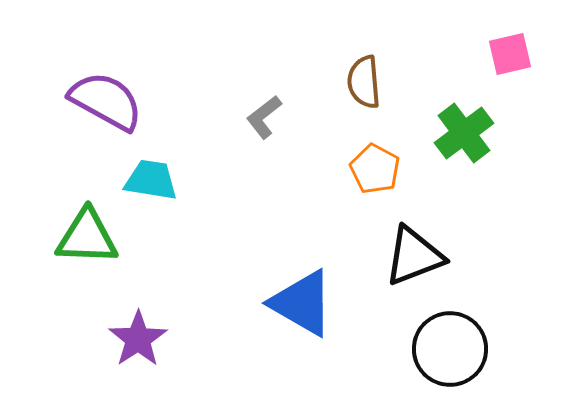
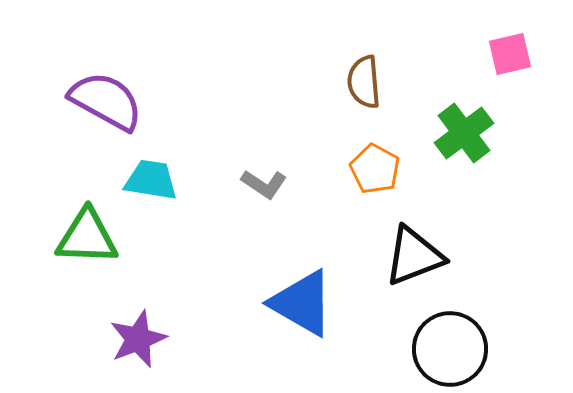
gray L-shape: moved 67 px down; rotated 108 degrees counterclockwise
purple star: rotated 12 degrees clockwise
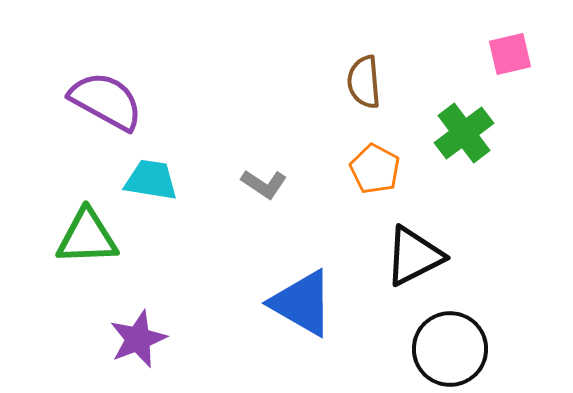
green triangle: rotated 4 degrees counterclockwise
black triangle: rotated 6 degrees counterclockwise
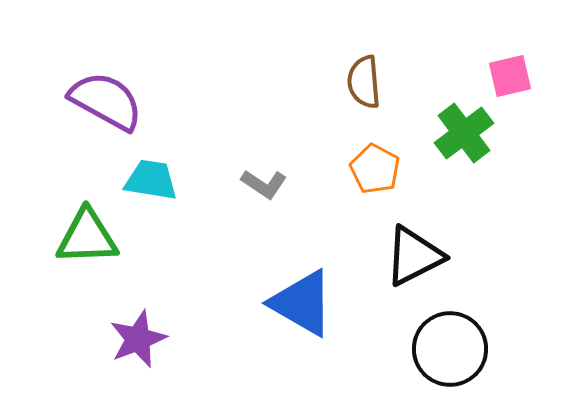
pink square: moved 22 px down
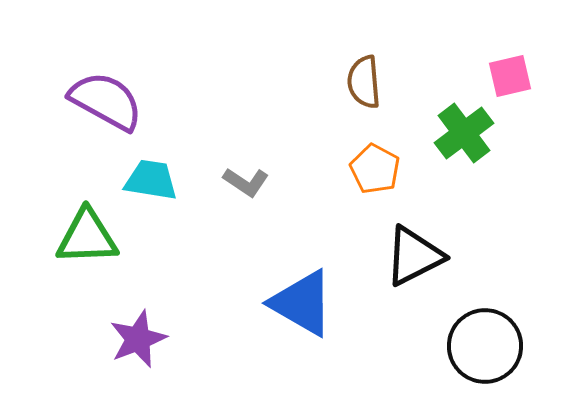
gray L-shape: moved 18 px left, 2 px up
black circle: moved 35 px right, 3 px up
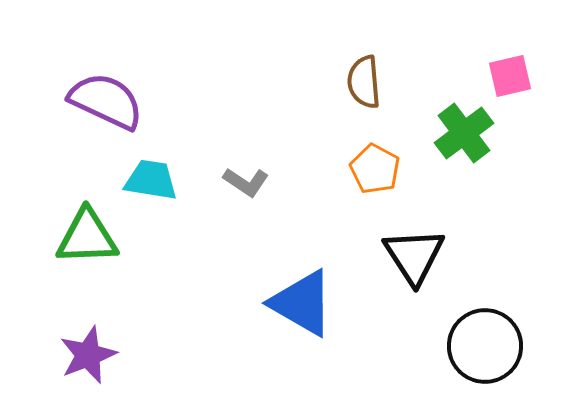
purple semicircle: rotated 4 degrees counterclockwise
black triangle: rotated 36 degrees counterclockwise
purple star: moved 50 px left, 16 px down
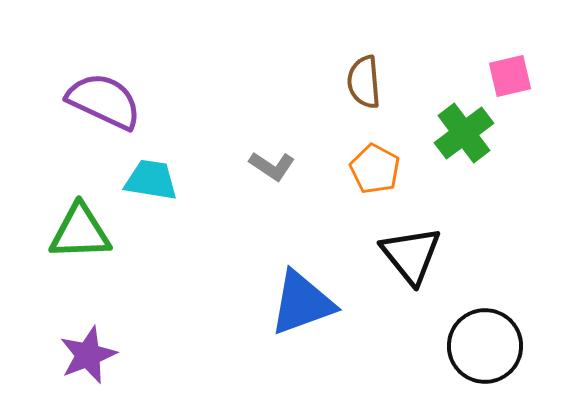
purple semicircle: moved 2 px left
gray L-shape: moved 26 px right, 16 px up
green triangle: moved 7 px left, 5 px up
black triangle: moved 3 px left, 1 px up; rotated 6 degrees counterclockwise
blue triangle: rotated 50 degrees counterclockwise
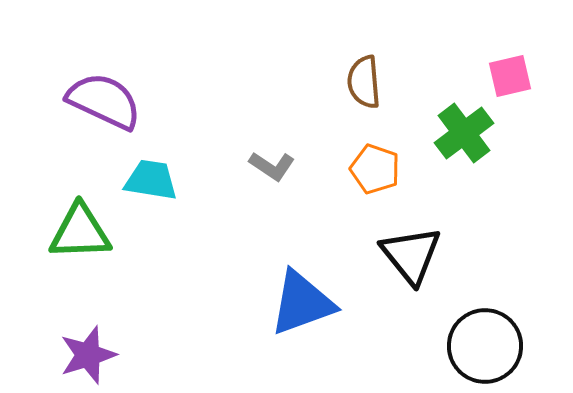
orange pentagon: rotated 9 degrees counterclockwise
purple star: rotated 4 degrees clockwise
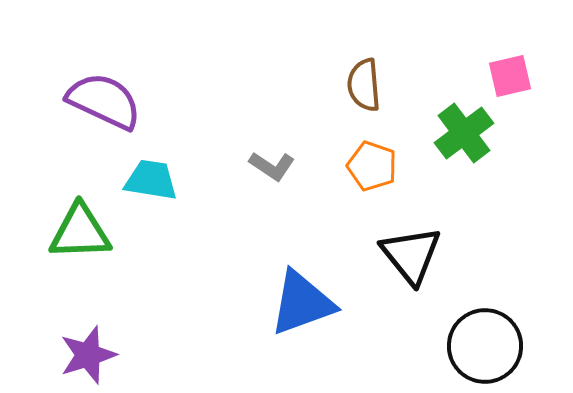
brown semicircle: moved 3 px down
orange pentagon: moved 3 px left, 3 px up
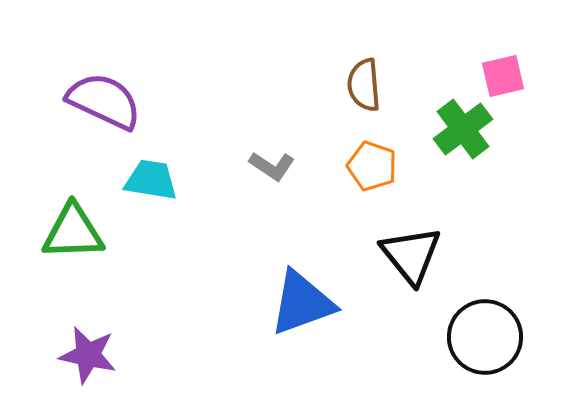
pink square: moved 7 px left
green cross: moved 1 px left, 4 px up
green triangle: moved 7 px left
black circle: moved 9 px up
purple star: rotated 30 degrees clockwise
